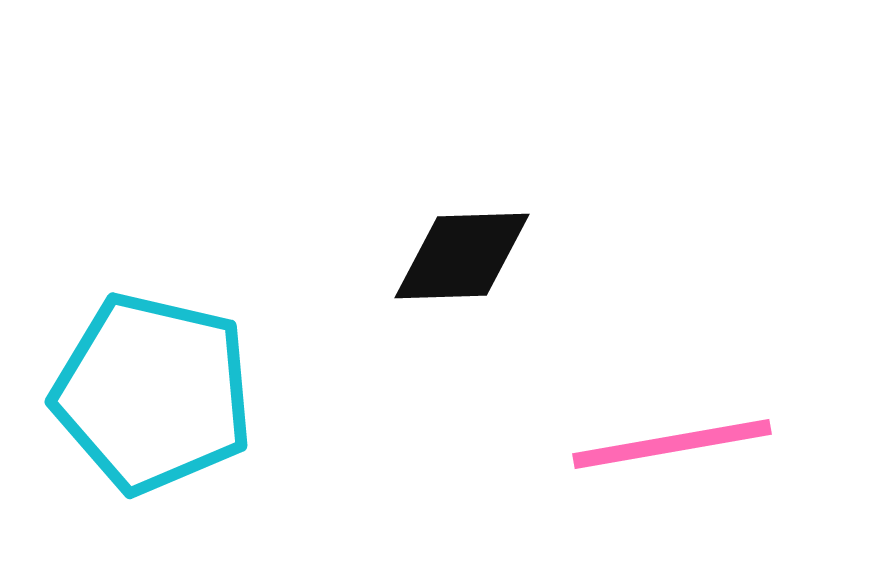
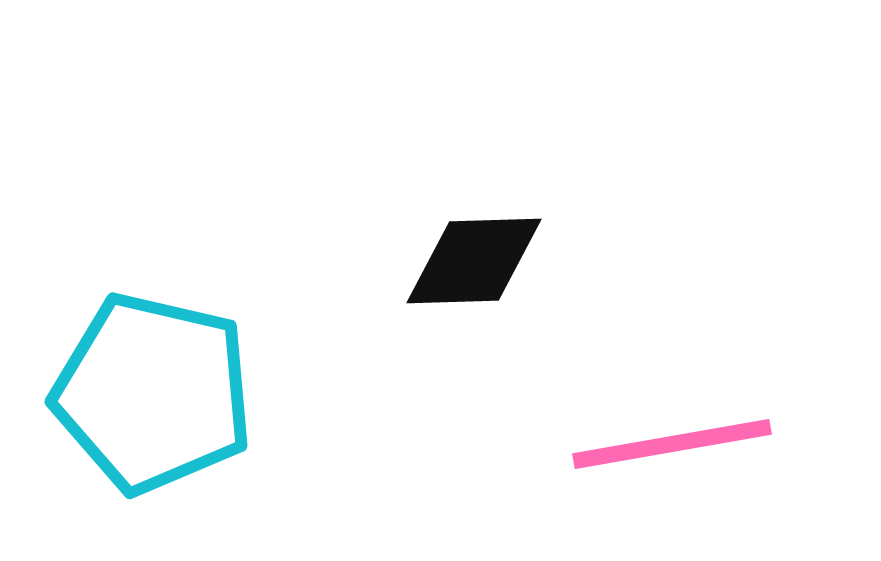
black diamond: moved 12 px right, 5 px down
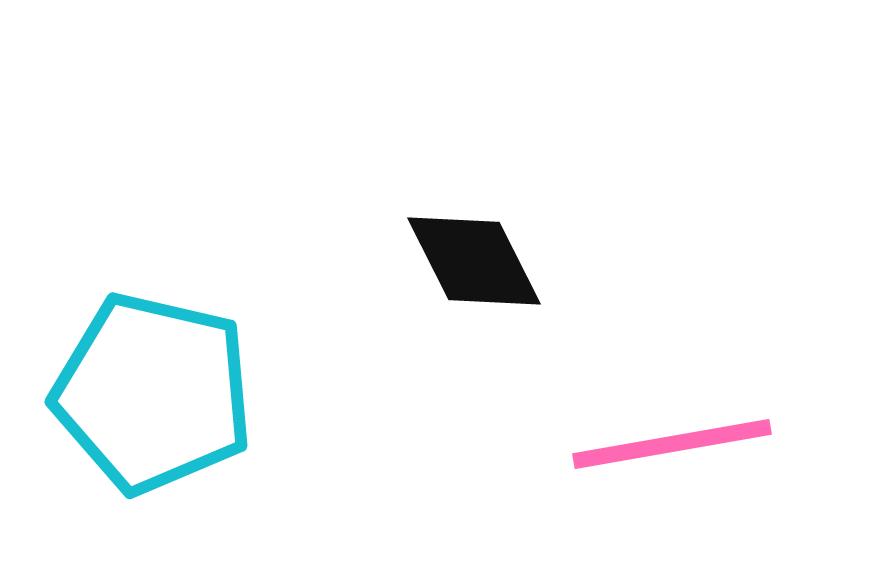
black diamond: rotated 65 degrees clockwise
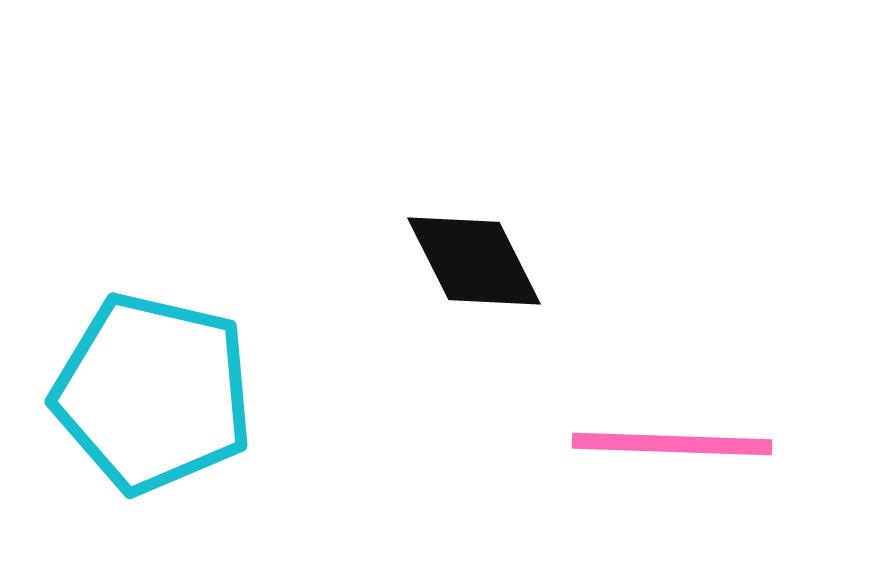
pink line: rotated 12 degrees clockwise
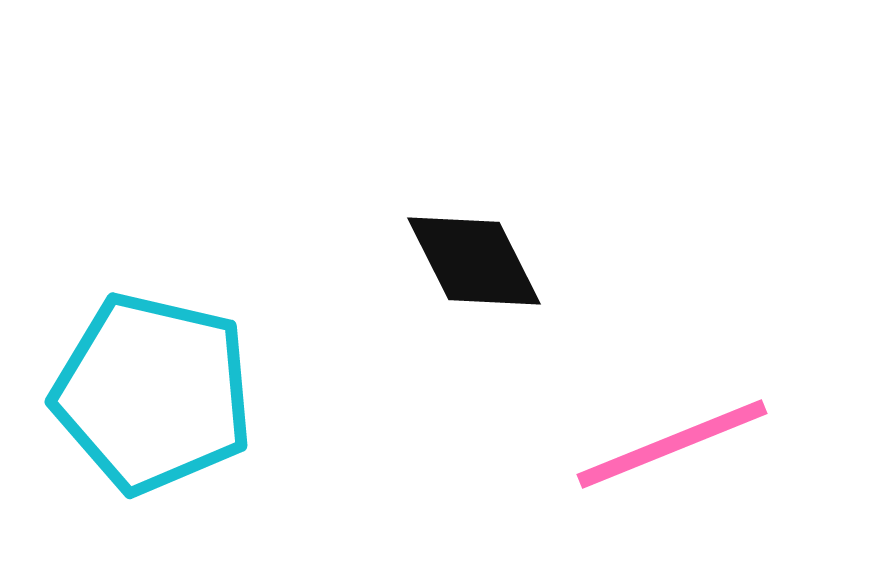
pink line: rotated 24 degrees counterclockwise
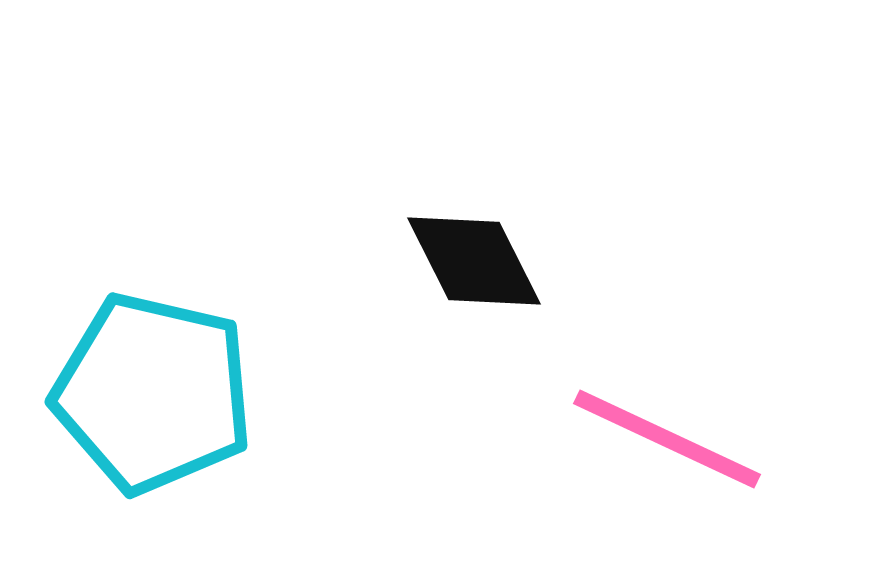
pink line: moved 5 px left, 5 px up; rotated 47 degrees clockwise
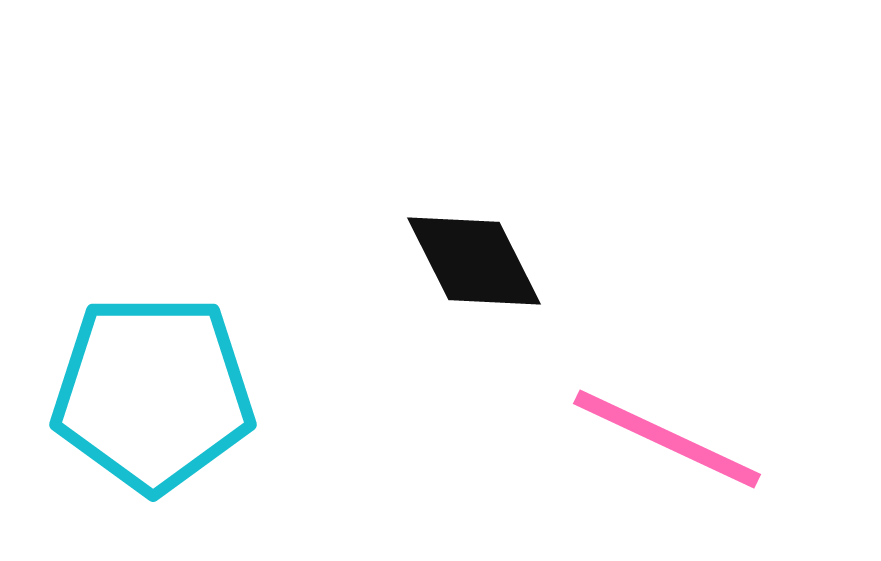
cyan pentagon: rotated 13 degrees counterclockwise
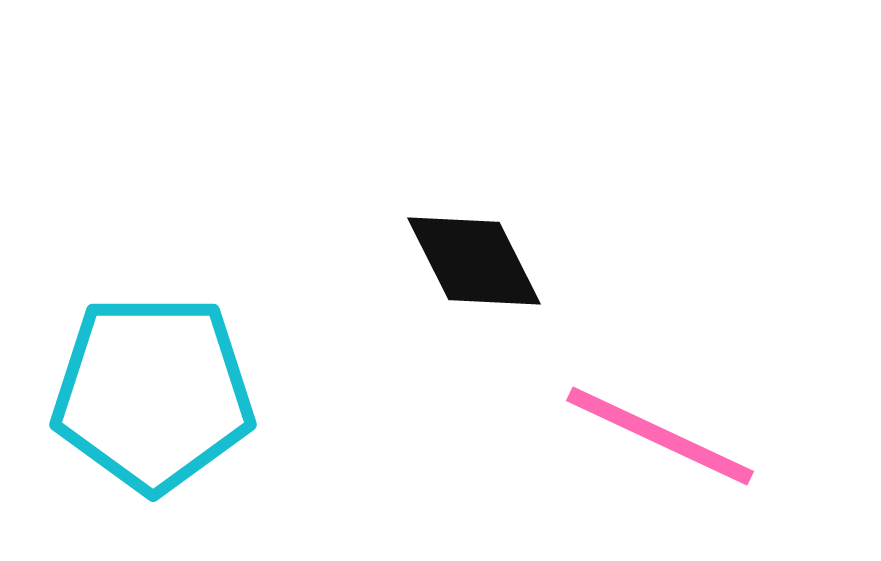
pink line: moved 7 px left, 3 px up
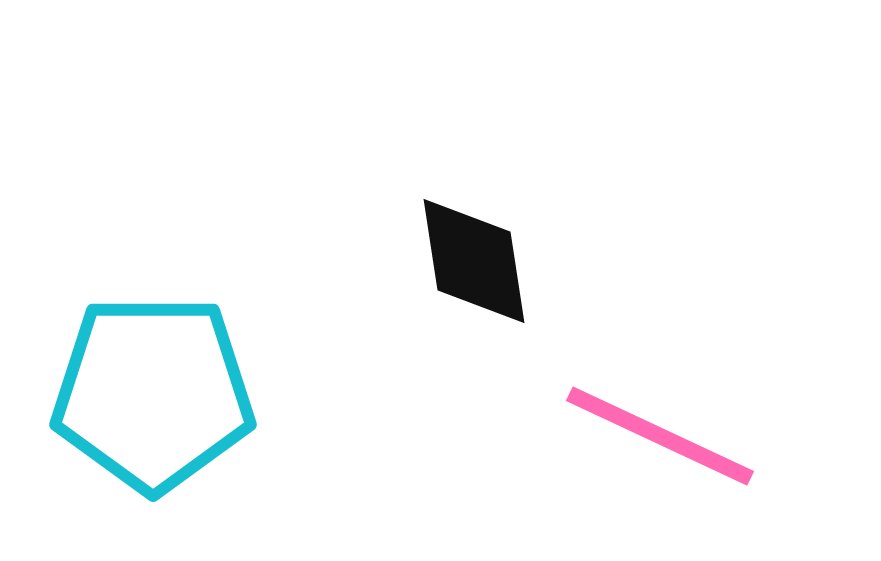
black diamond: rotated 18 degrees clockwise
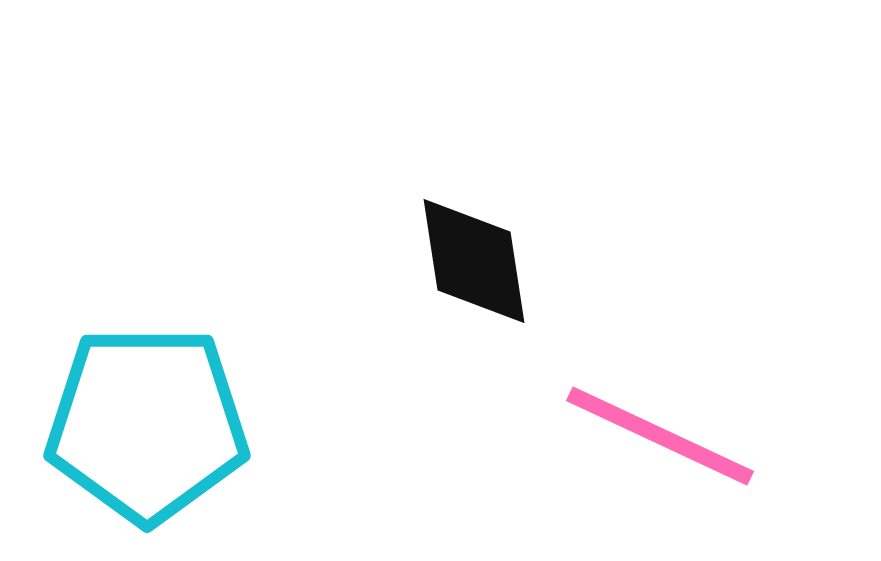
cyan pentagon: moved 6 px left, 31 px down
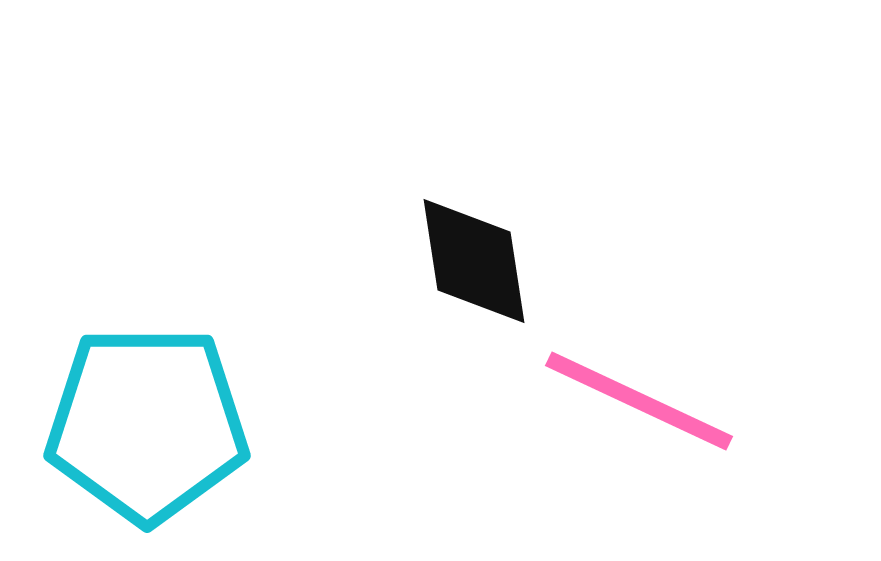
pink line: moved 21 px left, 35 px up
